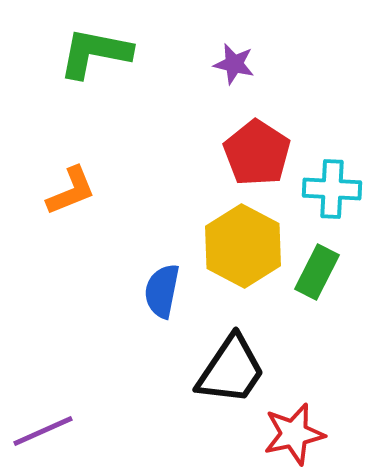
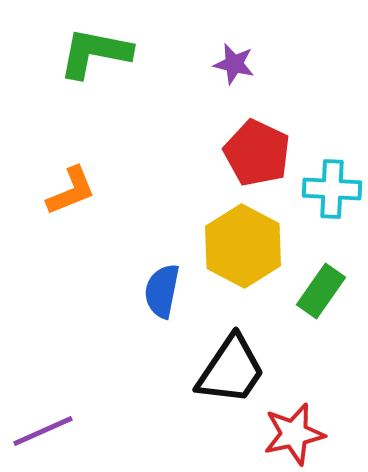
red pentagon: rotated 8 degrees counterclockwise
green rectangle: moved 4 px right, 19 px down; rotated 8 degrees clockwise
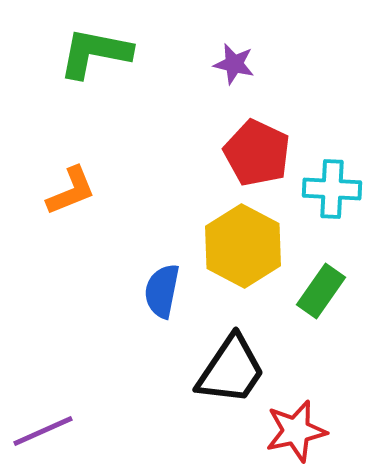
red star: moved 2 px right, 3 px up
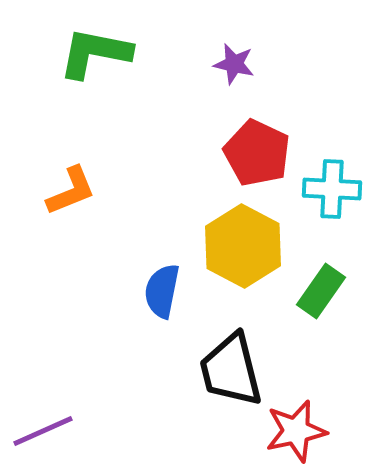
black trapezoid: rotated 132 degrees clockwise
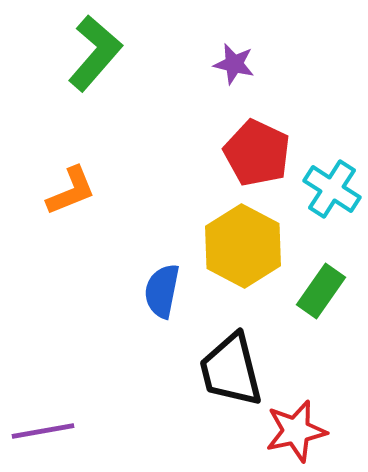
green L-shape: rotated 120 degrees clockwise
cyan cross: rotated 30 degrees clockwise
purple line: rotated 14 degrees clockwise
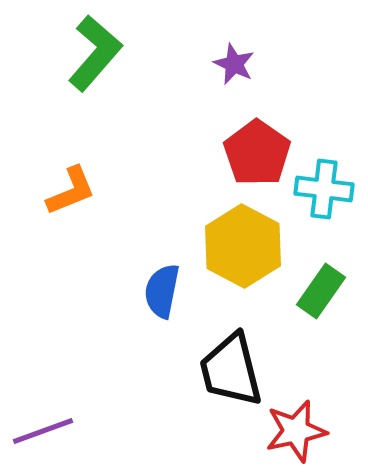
purple star: rotated 12 degrees clockwise
red pentagon: rotated 10 degrees clockwise
cyan cross: moved 8 px left; rotated 26 degrees counterclockwise
purple line: rotated 10 degrees counterclockwise
